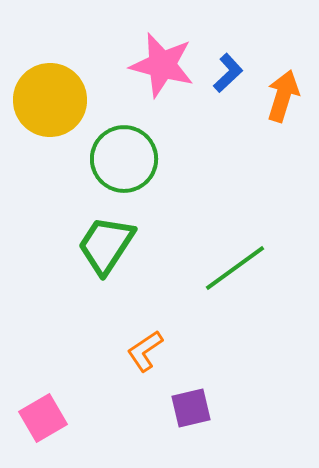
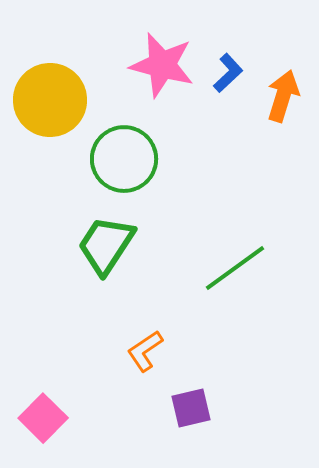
pink square: rotated 15 degrees counterclockwise
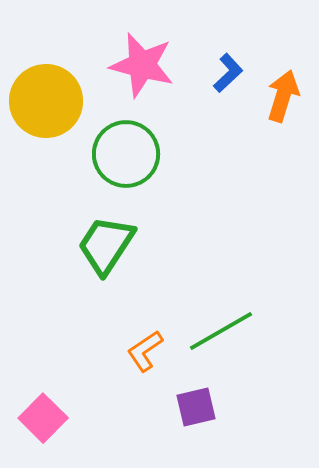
pink star: moved 20 px left
yellow circle: moved 4 px left, 1 px down
green circle: moved 2 px right, 5 px up
green line: moved 14 px left, 63 px down; rotated 6 degrees clockwise
purple square: moved 5 px right, 1 px up
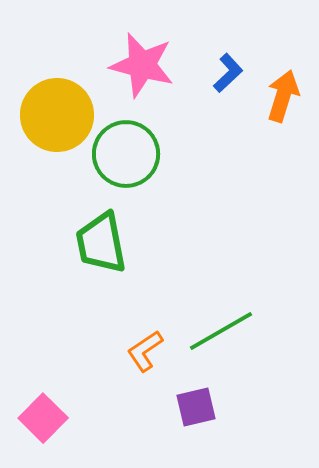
yellow circle: moved 11 px right, 14 px down
green trapezoid: moved 5 px left, 2 px up; rotated 44 degrees counterclockwise
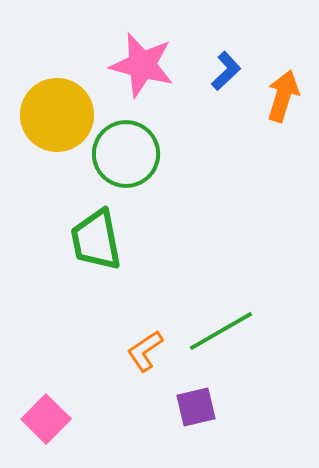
blue L-shape: moved 2 px left, 2 px up
green trapezoid: moved 5 px left, 3 px up
pink square: moved 3 px right, 1 px down
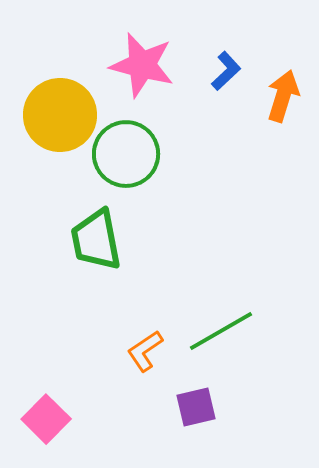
yellow circle: moved 3 px right
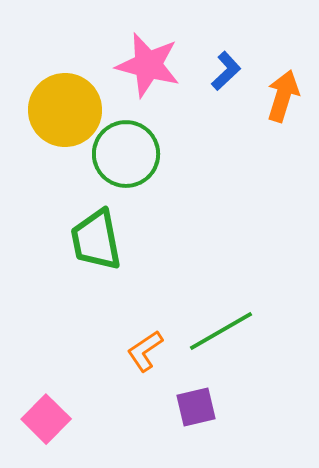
pink star: moved 6 px right
yellow circle: moved 5 px right, 5 px up
